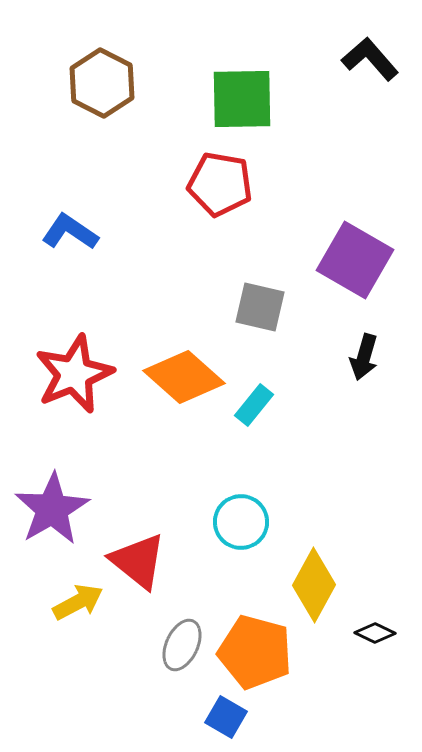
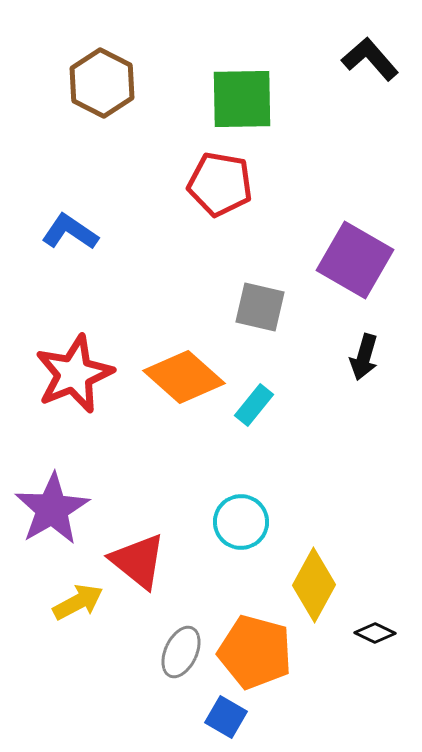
gray ellipse: moved 1 px left, 7 px down
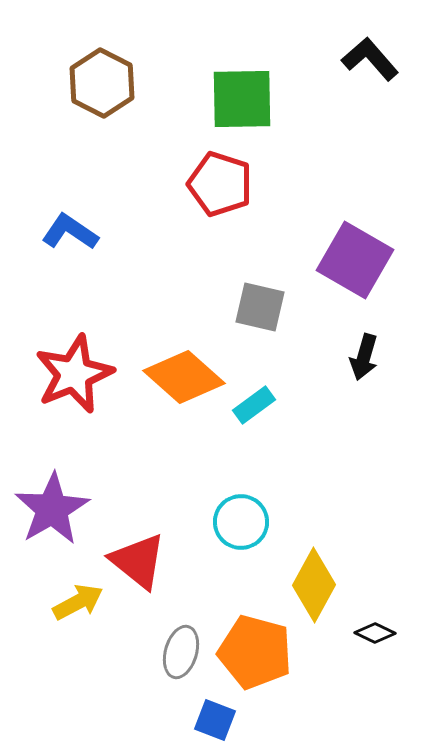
red pentagon: rotated 8 degrees clockwise
cyan rectangle: rotated 15 degrees clockwise
gray ellipse: rotated 9 degrees counterclockwise
blue square: moved 11 px left, 3 px down; rotated 9 degrees counterclockwise
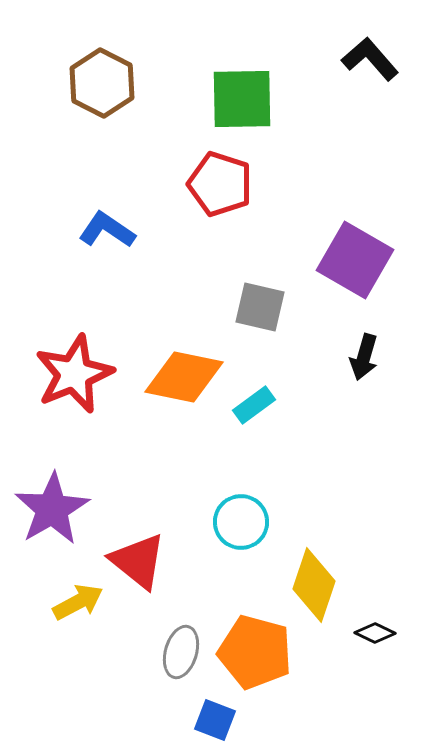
blue L-shape: moved 37 px right, 2 px up
orange diamond: rotated 30 degrees counterclockwise
yellow diamond: rotated 10 degrees counterclockwise
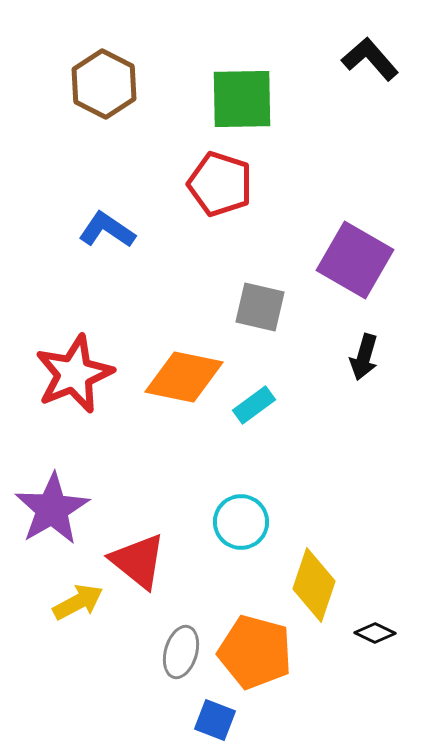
brown hexagon: moved 2 px right, 1 px down
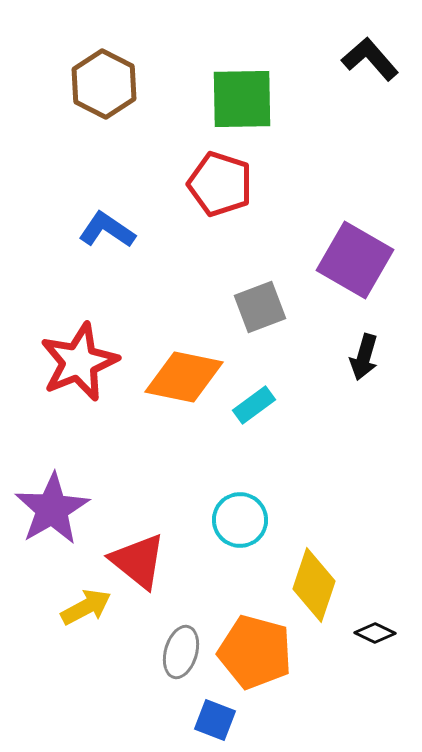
gray square: rotated 34 degrees counterclockwise
red star: moved 5 px right, 12 px up
cyan circle: moved 1 px left, 2 px up
yellow arrow: moved 8 px right, 5 px down
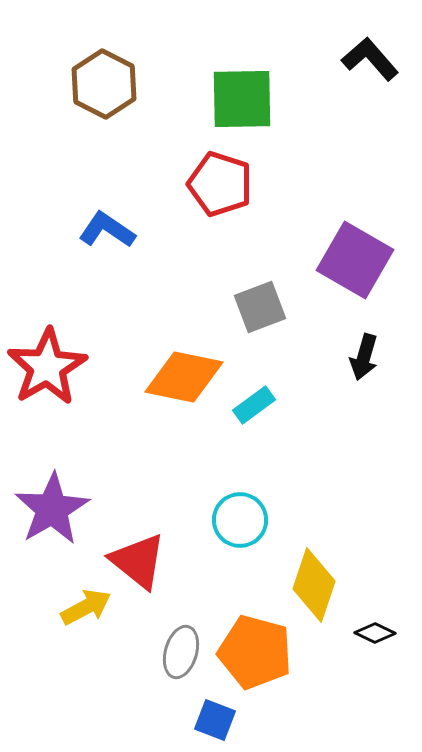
red star: moved 32 px left, 5 px down; rotated 8 degrees counterclockwise
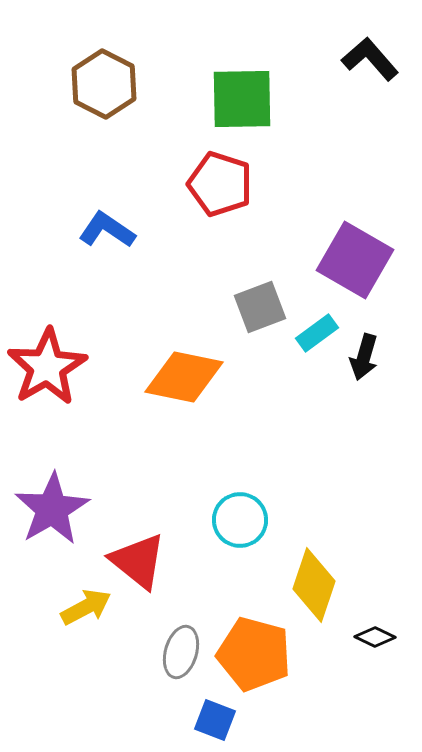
cyan rectangle: moved 63 px right, 72 px up
black diamond: moved 4 px down
orange pentagon: moved 1 px left, 2 px down
